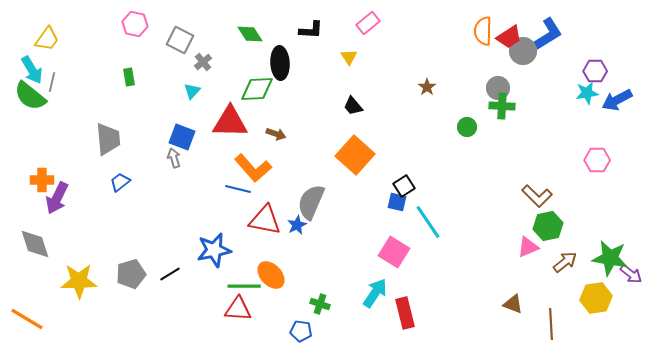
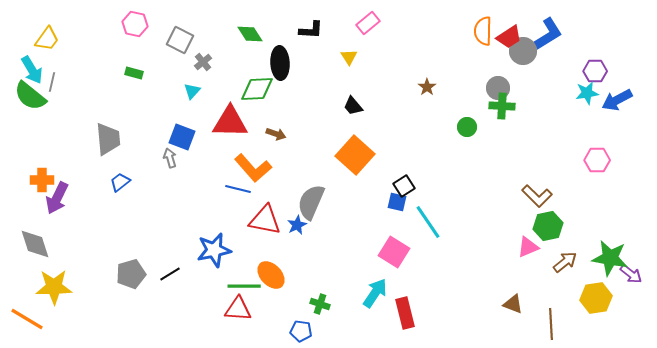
green rectangle at (129, 77): moved 5 px right, 4 px up; rotated 66 degrees counterclockwise
gray arrow at (174, 158): moved 4 px left
yellow star at (79, 281): moved 25 px left, 6 px down
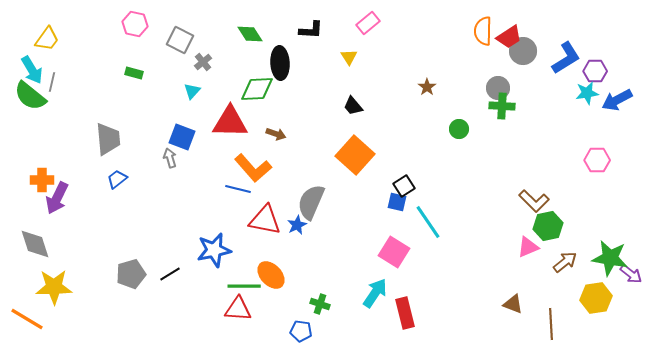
blue L-shape at (548, 34): moved 18 px right, 24 px down
green circle at (467, 127): moved 8 px left, 2 px down
blue trapezoid at (120, 182): moved 3 px left, 3 px up
brown L-shape at (537, 196): moved 3 px left, 5 px down
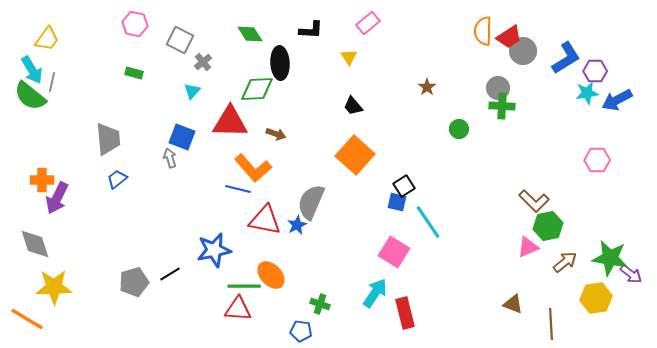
gray pentagon at (131, 274): moved 3 px right, 8 px down
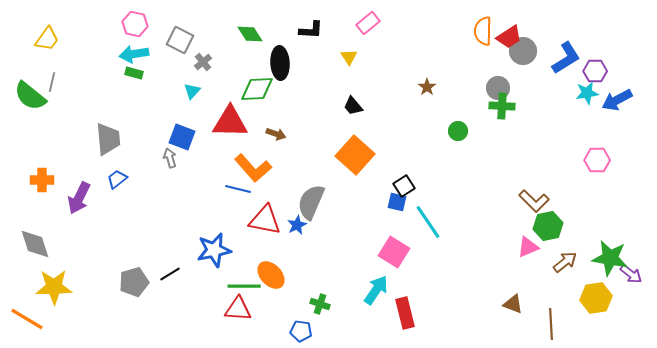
cyan arrow at (32, 70): moved 102 px right, 16 px up; rotated 112 degrees clockwise
green circle at (459, 129): moved 1 px left, 2 px down
purple arrow at (57, 198): moved 22 px right
cyan arrow at (375, 293): moved 1 px right, 3 px up
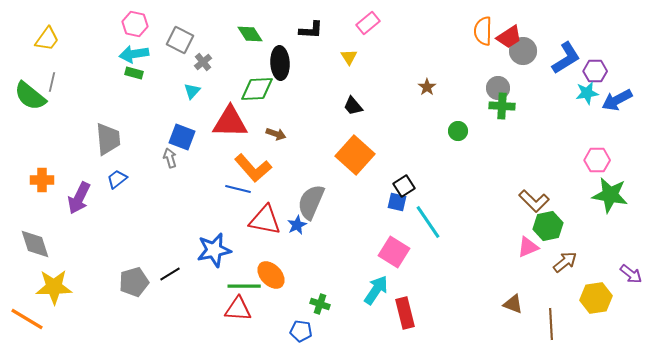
green star at (610, 258): moved 63 px up
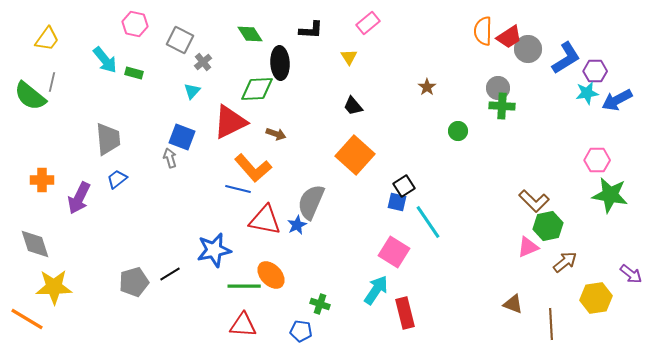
gray circle at (523, 51): moved 5 px right, 2 px up
cyan arrow at (134, 54): moved 29 px left, 6 px down; rotated 120 degrees counterclockwise
red triangle at (230, 122): rotated 27 degrees counterclockwise
red triangle at (238, 309): moved 5 px right, 16 px down
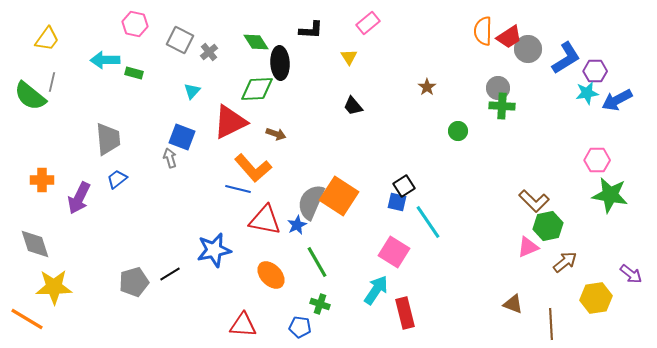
green diamond at (250, 34): moved 6 px right, 8 px down
cyan arrow at (105, 60): rotated 128 degrees clockwise
gray cross at (203, 62): moved 6 px right, 10 px up
orange square at (355, 155): moved 16 px left, 41 px down; rotated 9 degrees counterclockwise
green line at (244, 286): moved 73 px right, 24 px up; rotated 60 degrees clockwise
blue pentagon at (301, 331): moved 1 px left, 4 px up
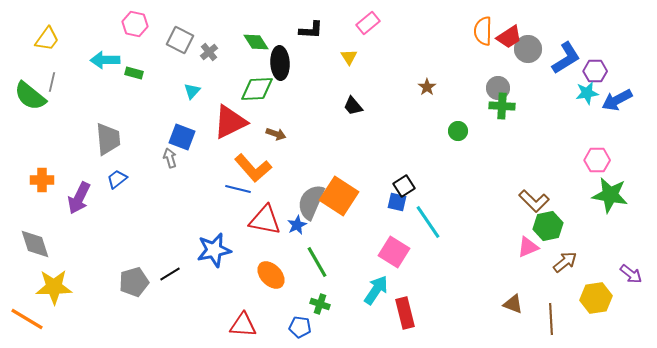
brown line at (551, 324): moved 5 px up
